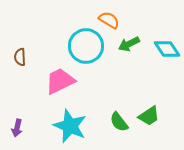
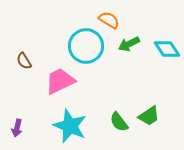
brown semicircle: moved 4 px right, 4 px down; rotated 30 degrees counterclockwise
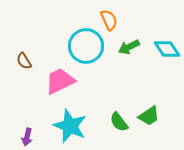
orange semicircle: rotated 35 degrees clockwise
green arrow: moved 3 px down
purple arrow: moved 10 px right, 9 px down
